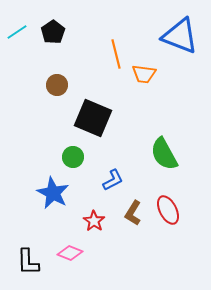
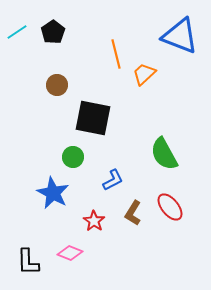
orange trapezoid: rotated 130 degrees clockwise
black square: rotated 12 degrees counterclockwise
red ellipse: moved 2 px right, 3 px up; rotated 12 degrees counterclockwise
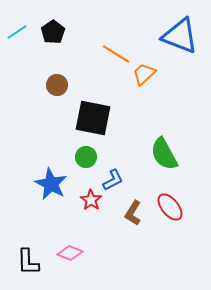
orange line: rotated 44 degrees counterclockwise
green circle: moved 13 px right
blue star: moved 2 px left, 9 px up
red star: moved 3 px left, 21 px up
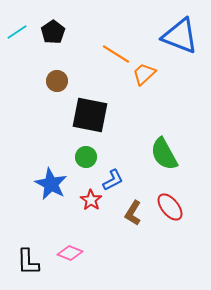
brown circle: moved 4 px up
black square: moved 3 px left, 3 px up
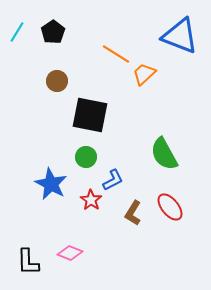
cyan line: rotated 25 degrees counterclockwise
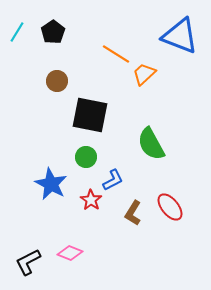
green semicircle: moved 13 px left, 10 px up
black L-shape: rotated 64 degrees clockwise
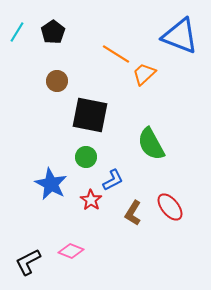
pink diamond: moved 1 px right, 2 px up
